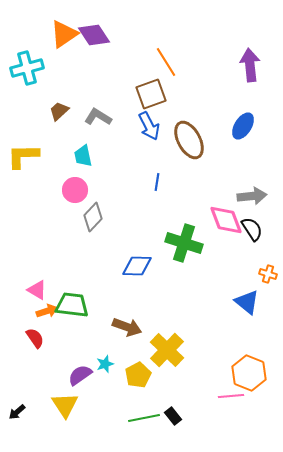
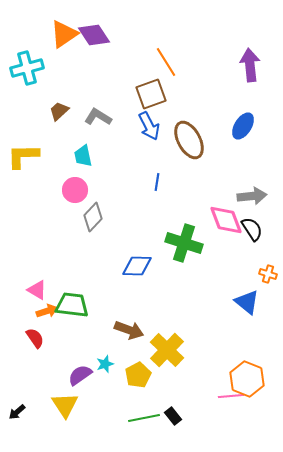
brown arrow: moved 2 px right, 3 px down
orange hexagon: moved 2 px left, 6 px down
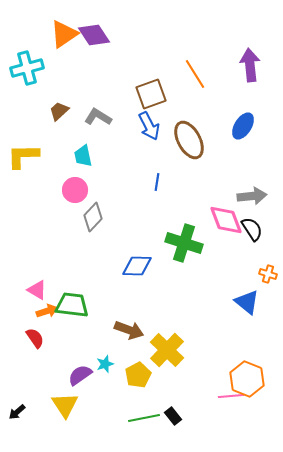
orange line: moved 29 px right, 12 px down
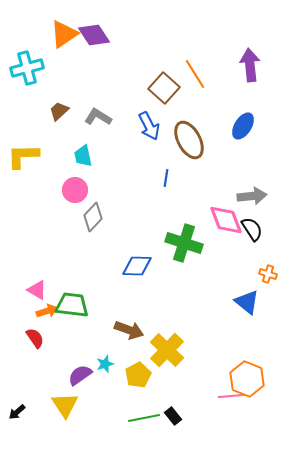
brown square: moved 13 px right, 6 px up; rotated 28 degrees counterclockwise
blue line: moved 9 px right, 4 px up
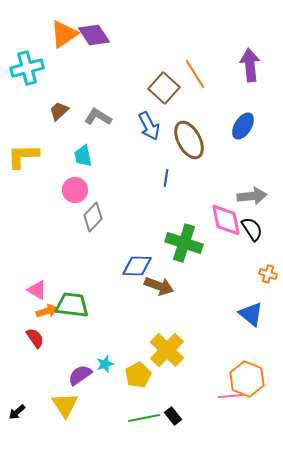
pink diamond: rotated 9 degrees clockwise
blue triangle: moved 4 px right, 12 px down
brown arrow: moved 30 px right, 44 px up
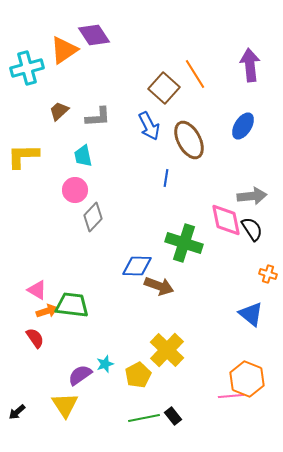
orange triangle: moved 16 px down
gray L-shape: rotated 144 degrees clockwise
